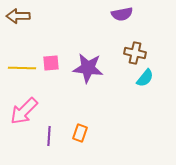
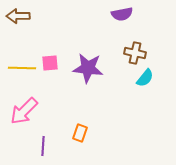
pink square: moved 1 px left
purple line: moved 6 px left, 10 px down
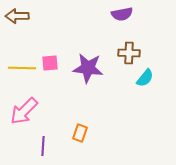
brown arrow: moved 1 px left
brown cross: moved 6 px left; rotated 10 degrees counterclockwise
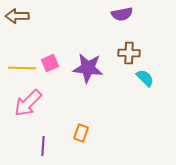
pink square: rotated 18 degrees counterclockwise
cyan semicircle: rotated 84 degrees counterclockwise
pink arrow: moved 4 px right, 8 px up
orange rectangle: moved 1 px right
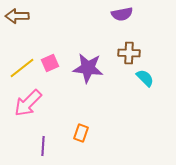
yellow line: rotated 40 degrees counterclockwise
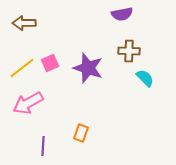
brown arrow: moved 7 px right, 7 px down
brown cross: moved 2 px up
purple star: rotated 12 degrees clockwise
pink arrow: rotated 16 degrees clockwise
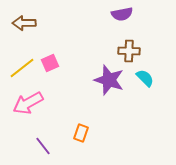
purple star: moved 21 px right, 12 px down
purple line: rotated 42 degrees counterclockwise
